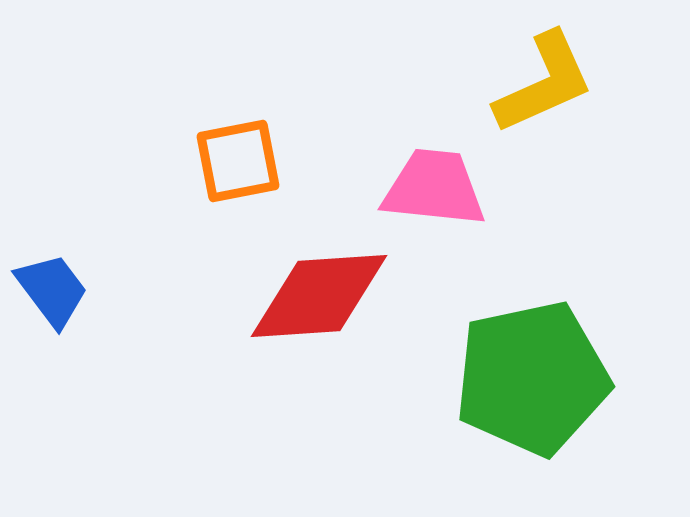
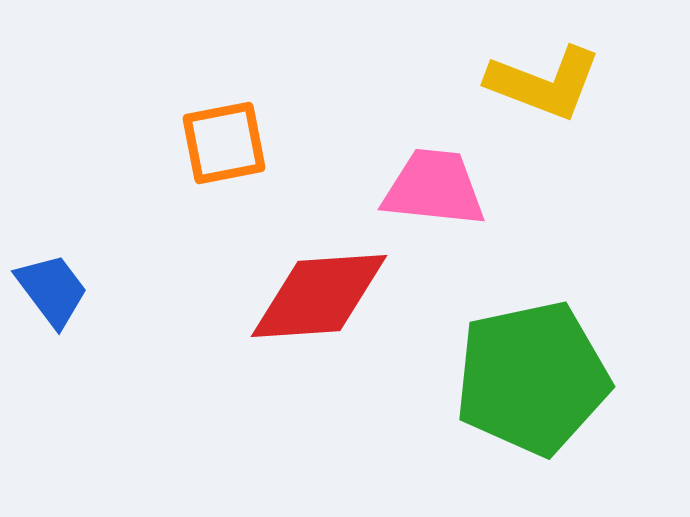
yellow L-shape: rotated 45 degrees clockwise
orange square: moved 14 px left, 18 px up
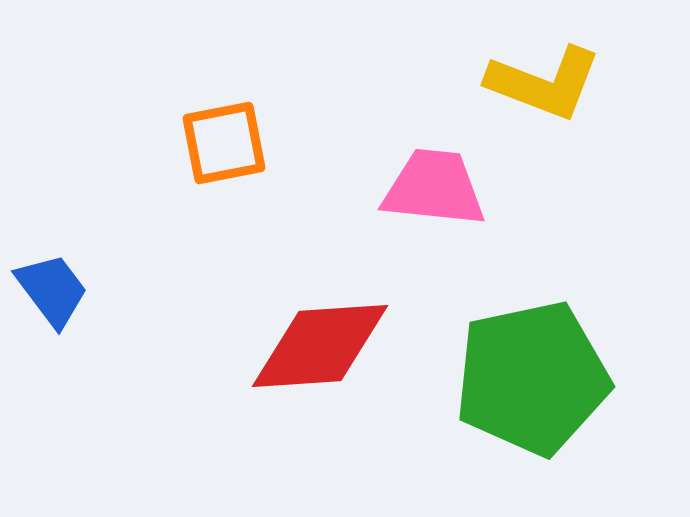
red diamond: moved 1 px right, 50 px down
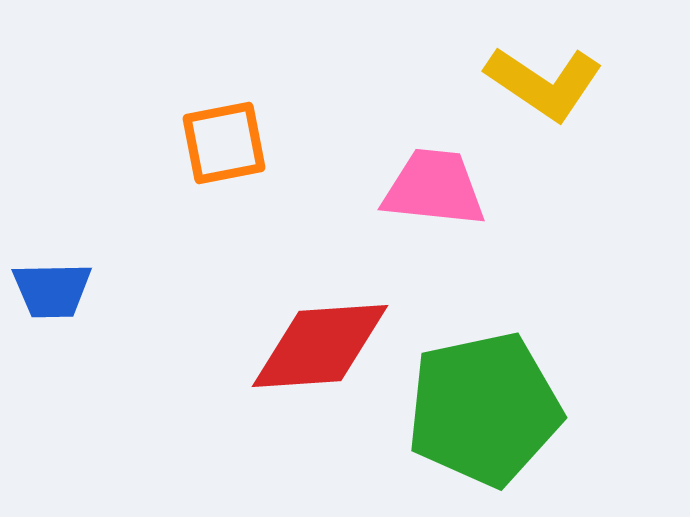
yellow L-shape: rotated 13 degrees clockwise
blue trapezoid: rotated 126 degrees clockwise
green pentagon: moved 48 px left, 31 px down
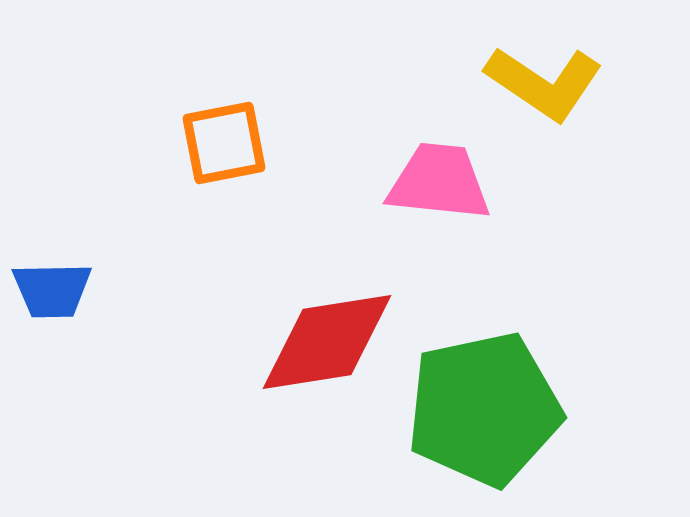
pink trapezoid: moved 5 px right, 6 px up
red diamond: moved 7 px right, 4 px up; rotated 5 degrees counterclockwise
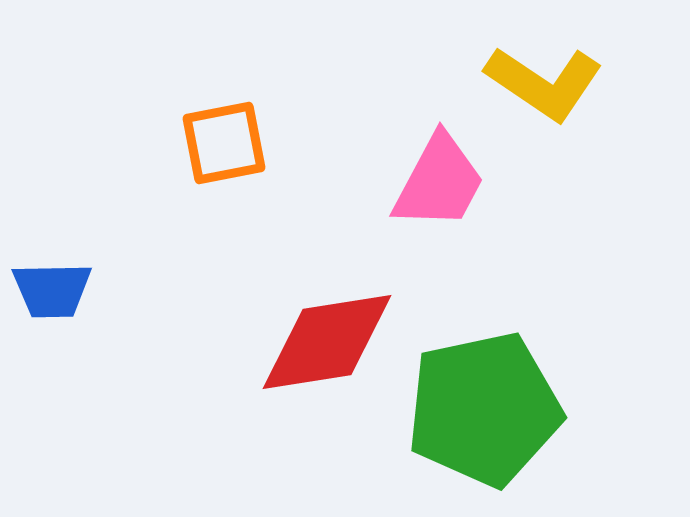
pink trapezoid: rotated 112 degrees clockwise
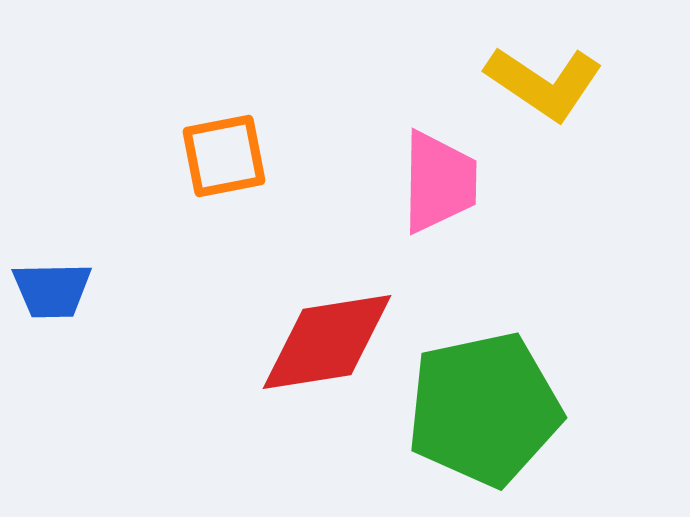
orange square: moved 13 px down
pink trapezoid: rotated 27 degrees counterclockwise
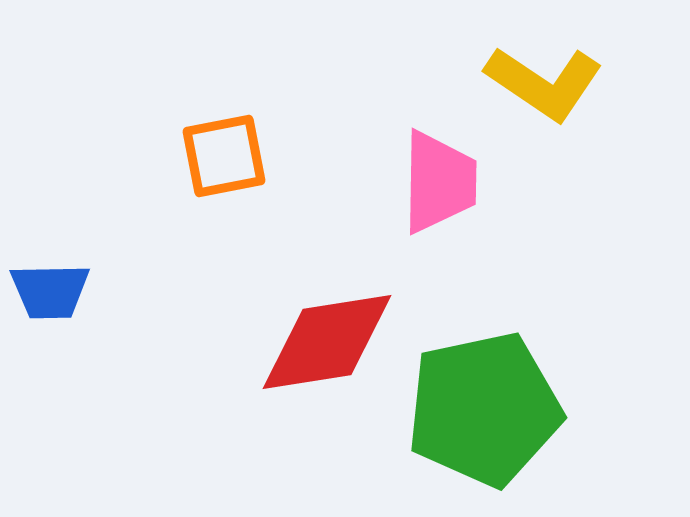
blue trapezoid: moved 2 px left, 1 px down
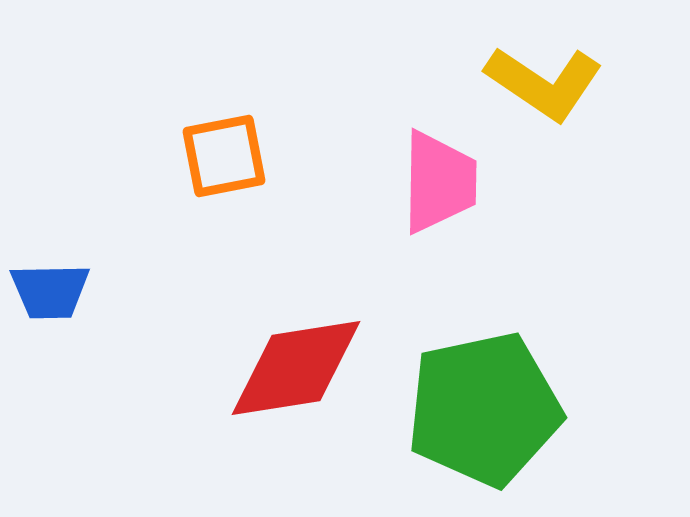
red diamond: moved 31 px left, 26 px down
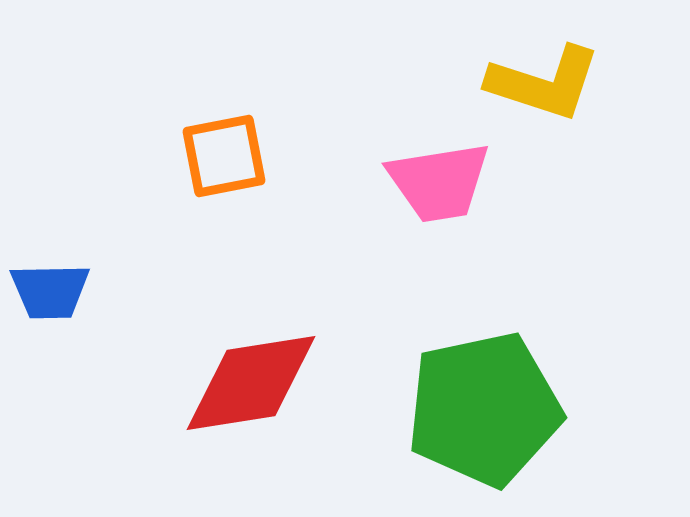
yellow L-shape: rotated 16 degrees counterclockwise
pink trapezoid: rotated 80 degrees clockwise
red diamond: moved 45 px left, 15 px down
